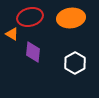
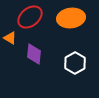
red ellipse: rotated 25 degrees counterclockwise
orange triangle: moved 2 px left, 4 px down
purple diamond: moved 1 px right, 2 px down
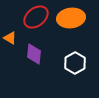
red ellipse: moved 6 px right
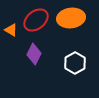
red ellipse: moved 3 px down
orange triangle: moved 1 px right, 8 px up
purple diamond: rotated 20 degrees clockwise
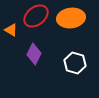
red ellipse: moved 4 px up
white hexagon: rotated 15 degrees counterclockwise
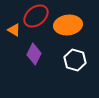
orange ellipse: moved 3 px left, 7 px down
orange triangle: moved 3 px right
white hexagon: moved 3 px up
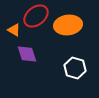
purple diamond: moved 7 px left; rotated 45 degrees counterclockwise
white hexagon: moved 8 px down
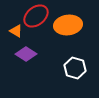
orange triangle: moved 2 px right, 1 px down
purple diamond: moved 1 px left; rotated 40 degrees counterclockwise
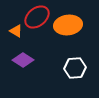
red ellipse: moved 1 px right, 1 px down
purple diamond: moved 3 px left, 6 px down
white hexagon: rotated 20 degrees counterclockwise
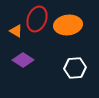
red ellipse: moved 2 px down; rotated 30 degrees counterclockwise
